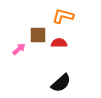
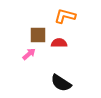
orange L-shape: moved 2 px right
pink arrow: moved 10 px right, 5 px down
black semicircle: rotated 75 degrees clockwise
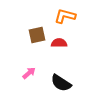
brown square: moved 1 px left; rotated 12 degrees counterclockwise
pink arrow: moved 19 px down
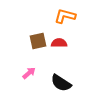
brown square: moved 1 px right, 6 px down
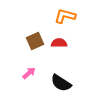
brown square: moved 3 px left; rotated 12 degrees counterclockwise
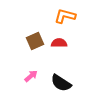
pink arrow: moved 2 px right, 3 px down
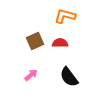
red semicircle: moved 1 px right
pink arrow: moved 1 px up
black semicircle: moved 8 px right, 6 px up; rotated 20 degrees clockwise
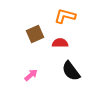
brown square: moved 7 px up
black semicircle: moved 2 px right, 6 px up
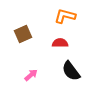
brown square: moved 12 px left
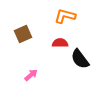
black semicircle: moved 9 px right, 12 px up
